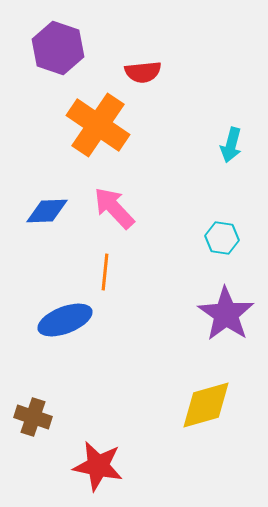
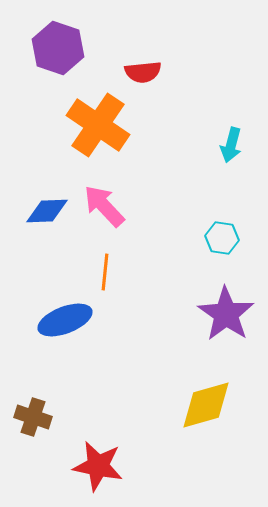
pink arrow: moved 10 px left, 2 px up
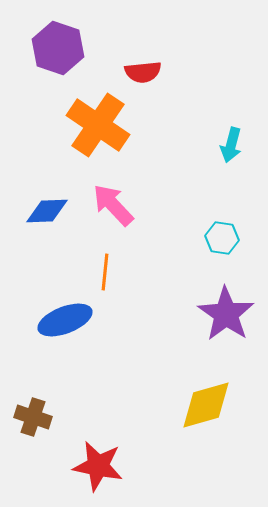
pink arrow: moved 9 px right, 1 px up
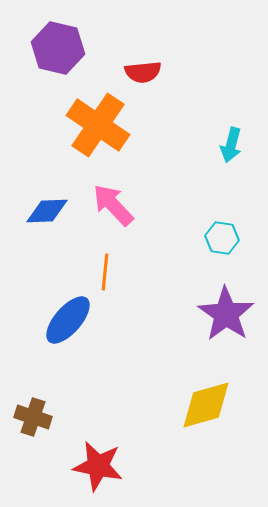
purple hexagon: rotated 6 degrees counterclockwise
blue ellipse: moved 3 px right; rotated 28 degrees counterclockwise
